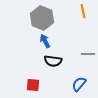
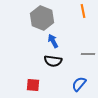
blue arrow: moved 8 px right
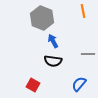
red square: rotated 24 degrees clockwise
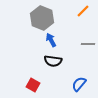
orange line: rotated 56 degrees clockwise
blue arrow: moved 2 px left, 1 px up
gray line: moved 10 px up
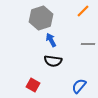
gray hexagon: moved 1 px left; rotated 20 degrees clockwise
blue semicircle: moved 2 px down
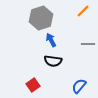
red square: rotated 24 degrees clockwise
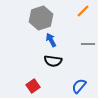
red square: moved 1 px down
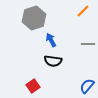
gray hexagon: moved 7 px left
blue semicircle: moved 8 px right
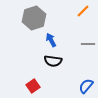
blue semicircle: moved 1 px left
